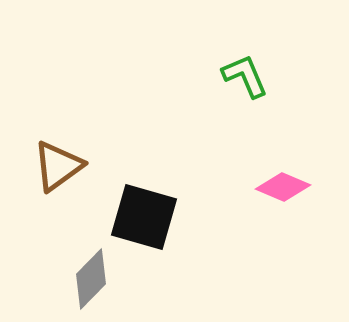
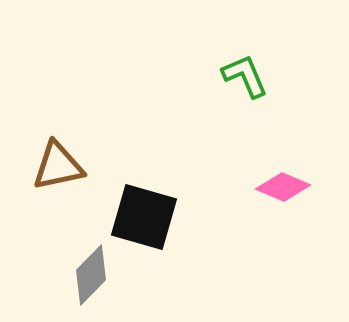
brown triangle: rotated 24 degrees clockwise
gray diamond: moved 4 px up
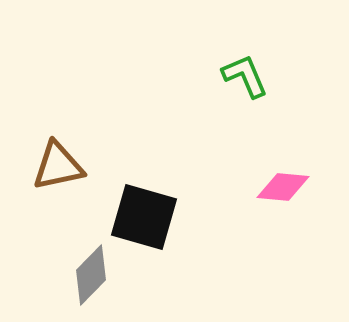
pink diamond: rotated 18 degrees counterclockwise
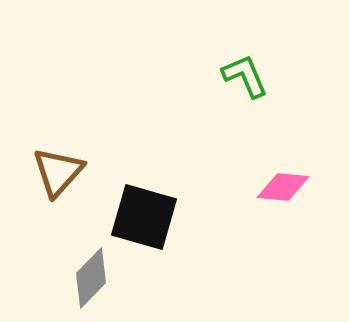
brown triangle: moved 6 px down; rotated 36 degrees counterclockwise
gray diamond: moved 3 px down
